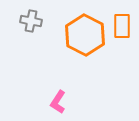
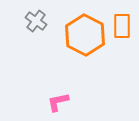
gray cross: moved 5 px right; rotated 25 degrees clockwise
pink L-shape: rotated 45 degrees clockwise
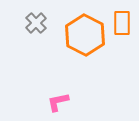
gray cross: moved 2 px down; rotated 10 degrees clockwise
orange rectangle: moved 3 px up
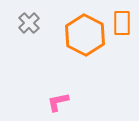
gray cross: moved 7 px left
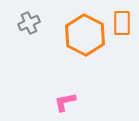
gray cross: rotated 20 degrees clockwise
pink L-shape: moved 7 px right
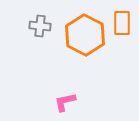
gray cross: moved 11 px right, 3 px down; rotated 30 degrees clockwise
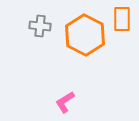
orange rectangle: moved 4 px up
pink L-shape: rotated 20 degrees counterclockwise
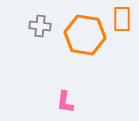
orange hexagon: rotated 18 degrees counterclockwise
pink L-shape: rotated 50 degrees counterclockwise
